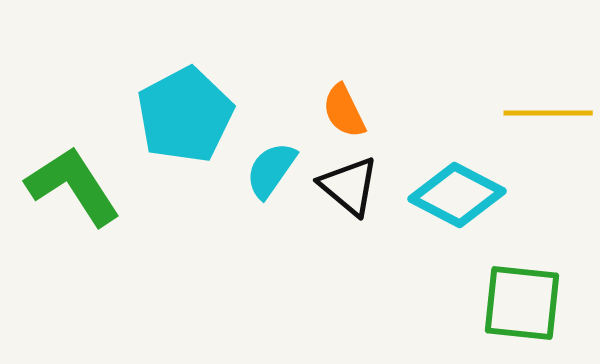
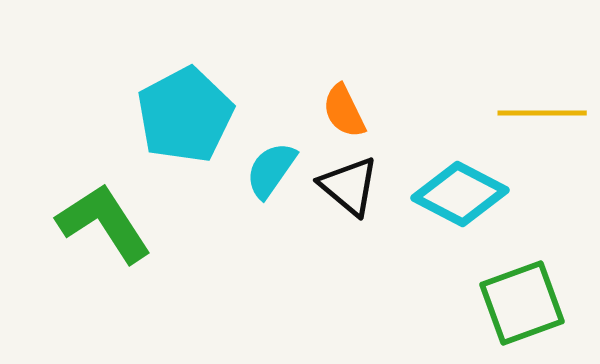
yellow line: moved 6 px left
green L-shape: moved 31 px right, 37 px down
cyan diamond: moved 3 px right, 1 px up
green square: rotated 26 degrees counterclockwise
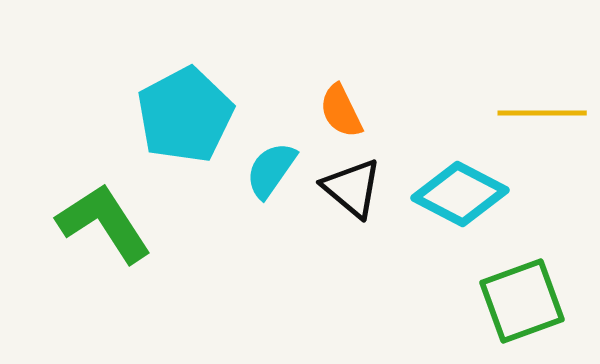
orange semicircle: moved 3 px left
black triangle: moved 3 px right, 2 px down
green square: moved 2 px up
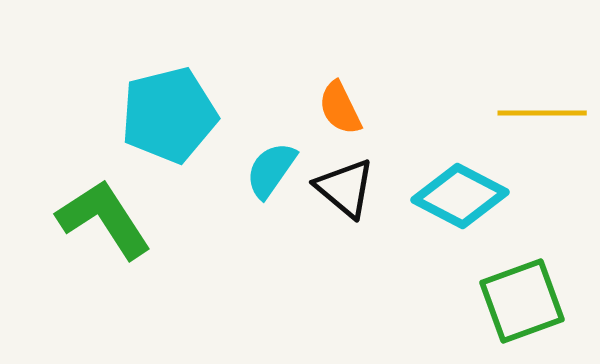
orange semicircle: moved 1 px left, 3 px up
cyan pentagon: moved 16 px left; rotated 14 degrees clockwise
black triangle: moved 7 px left
cyan diamond: moved 2 px down
green L-shape: moved 4 px up
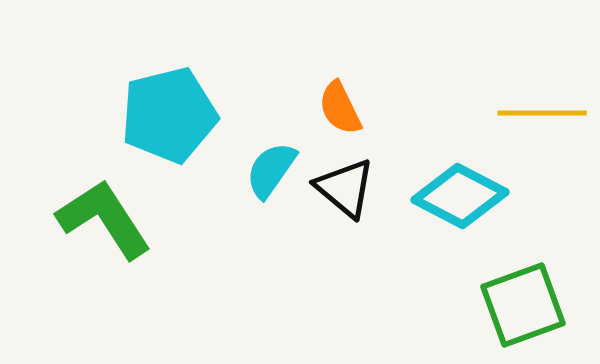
green square: moved 1 px right, 4 px down
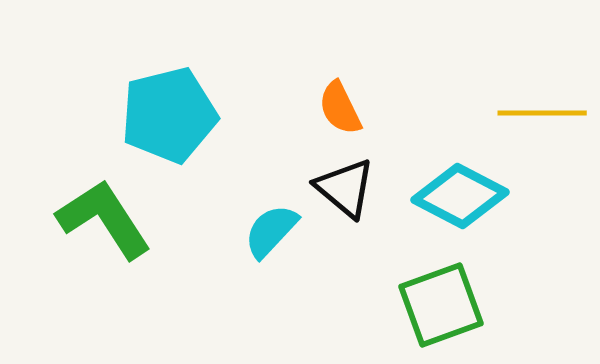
cyan semicircle: moved 61 px down; rotated 8 degrees clockwise
green square: moved 82 px left
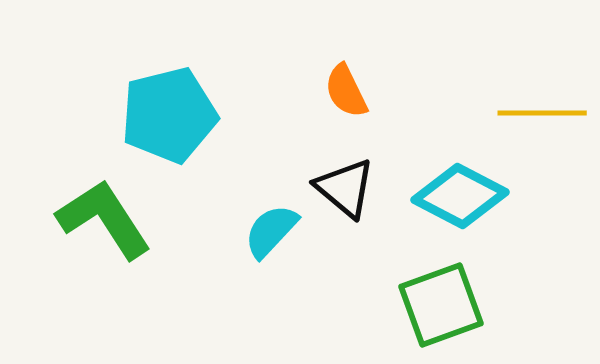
orange semicircle: moved 6 px right, 17 px up
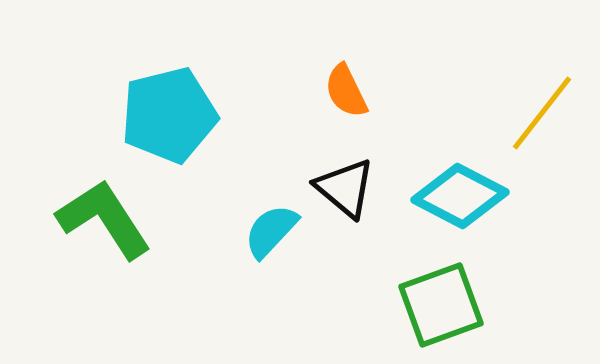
yellow line: rotated 52 degrees counterclockwise
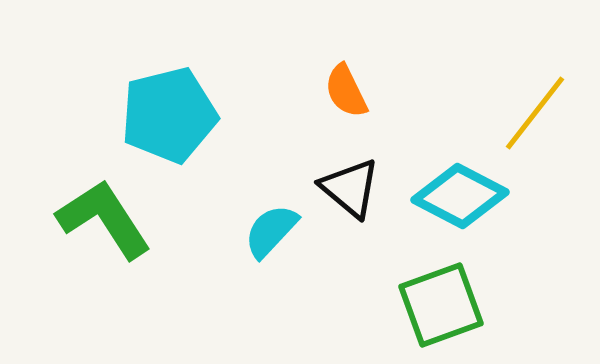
yellow line: moved 7 px left
black triangle: moved 5 px right
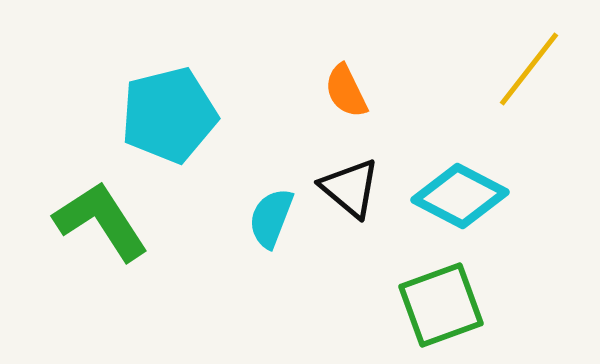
yellow line: moved 6 px left, 44 px up
green L-shape: moved 3 px left, 2 px down
cyan semicircle: moved 13 px up; rotated 22 degrees counterclockwise
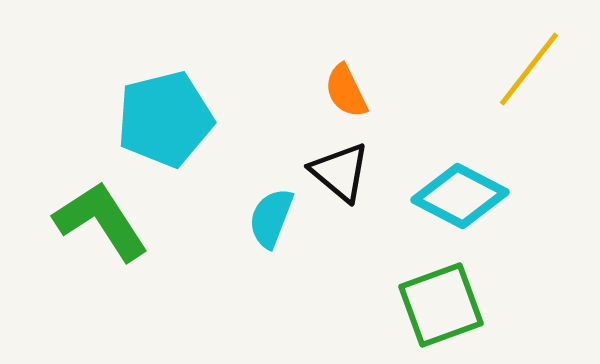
cyan pentagon: moved 4 px left, 4 px down
black triangle: moved 10 px left, 16 px up
